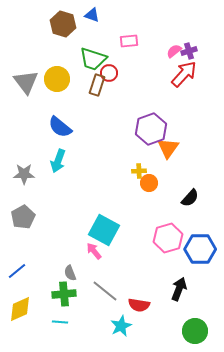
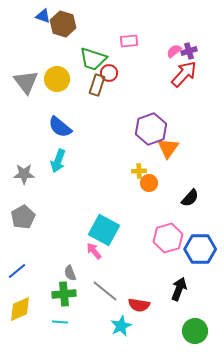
blue triangle: moved 49 px left, 1 px down
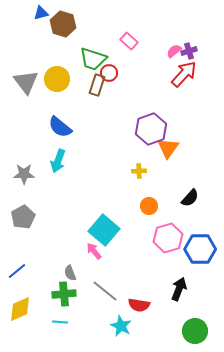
blue triangle: moved 2 px left, 3 px up; rotated 35 degrees counterclockwise
pink rectangle: rotated 48 degrees clockwise
orange circle: moved 23 px down
cyan square: rotated 12 degrees clockwise
cyan star: rotated 20 degrees counterclockwise
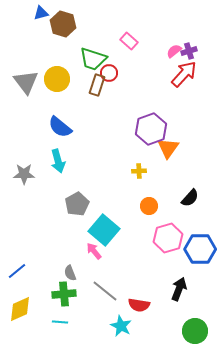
cyan arrow: rotated 35 degrees counterclockwise
gray pentagon: moved 54 px right, 13 px up
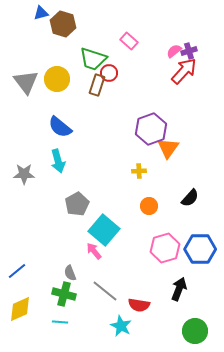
red arrow: moved 3 px up
pink hexagon: moved 3 px left, 10 px down
green cross: rotated 20 degrees clockwise
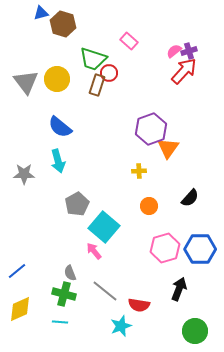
cyan square: moved 3 px up
cyan star: rotated 25 degrees clockwise
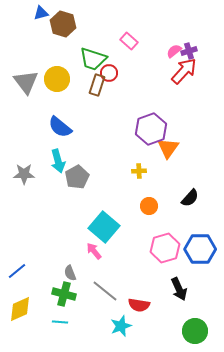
gray pentagon: moved 27 px up
black arrow: rotated 135 degrees clockwise
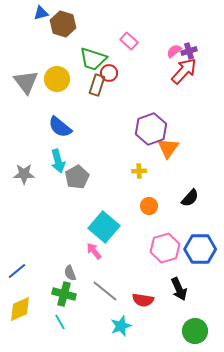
red semicircle: moved 4 px right, 5 px up
cyan line: rotated 56 degrees clockwise
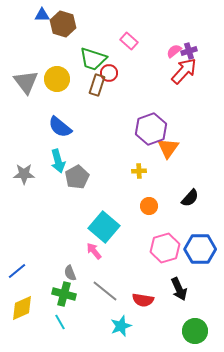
blue triangle: moved 1 px right, 2 px down; rotated 14 degrees clockwise
yellow diamond: moved 2 px right, 1 px up
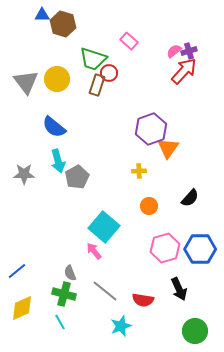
blue semicircle: moved 6 px left
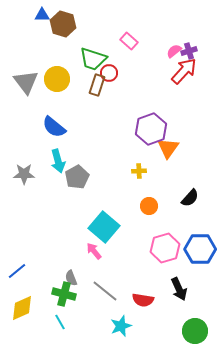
gray semicircle: moved 1 px right, 5 px down
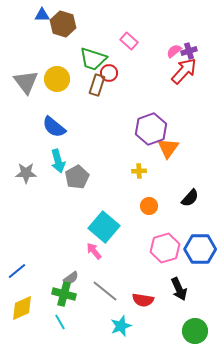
gray star: moved 2 px right, 1 px up
gray semicircle: rotated 105 degrees counterclockwise
